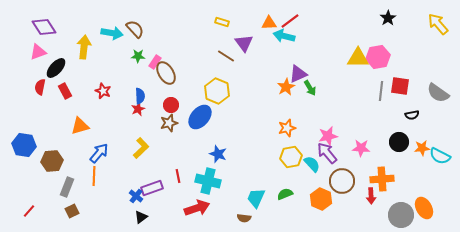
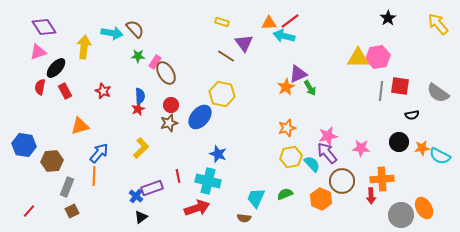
yellow hexagon at (217, 91): moved 5 px right, 3 px down; rotated 10 degrees counterclockwise
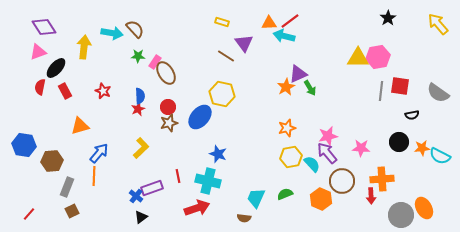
red circle at (171, 105): moved 3 px left, 2 px down
red line at (29, 211): moved 3 px down
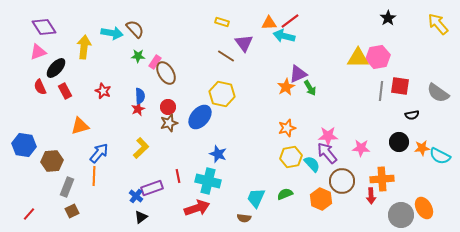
red semicircle at (40, 87): rotated 35 degrees counterclockwise
pink star at (328, 136): rotated 12 degrees clockwise
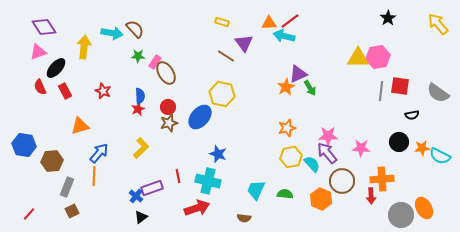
green semicircle at (285, 194): rotated 28 degrees clockwise
cyan trapezoid at (256, 198): moved 8 px up
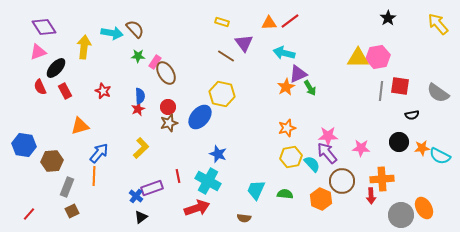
cyan arrow at (284, 36): moved 17 px down
cyan cross at (208, 181): rotated 15 degrees clockwise
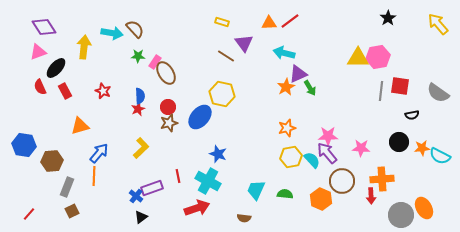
cyan semicircle at (312, 164): moved 4 px up
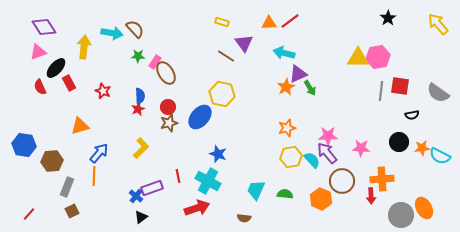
red rectangle at (65, 91): moved 4 px right, 8 px up
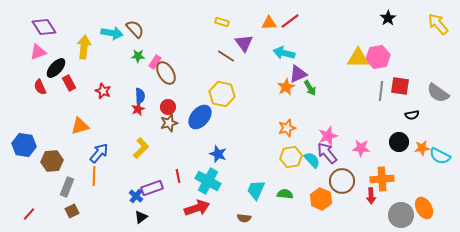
pink star at (328, 136): rotated 18 degrees counterclockwise
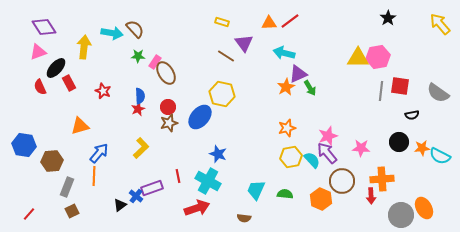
yellow arrow at (438, 24): moved 2 px right
black triangle at (141, 217): moved 21 px left, 12 px up
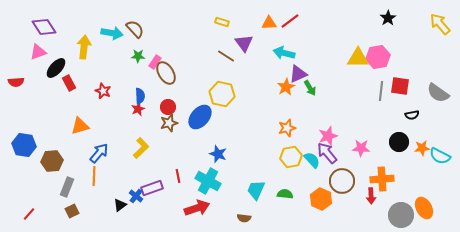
red semicircle at (40, 87): moved 24 px left, 5 px up; rotated 70 degrees counterclockwise
